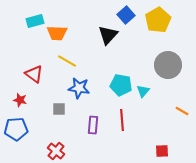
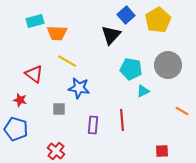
black triangle: moved 3 px right
cyan pentagon: moved 10 px right, 16 px up
cyan triangle: rotated 24 degrees clockwise
blue pentagon: rotated 20 degrees clockwise
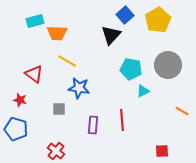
blue square: moved 1 px left
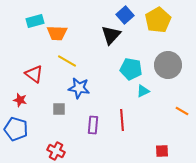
red cross: rotated 12 degrees counterclockwise
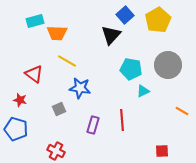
blue star: moved 1 px right
gray square: rotated 24 degrees counterclockwise
purple rectangle: rotated 12 degrees clockwise
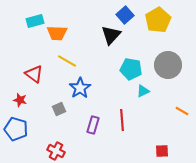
blue star: rotated 30 degrees clockwise
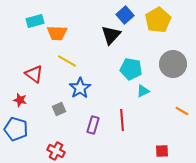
gray circle: moved 5 px right, 1 px up
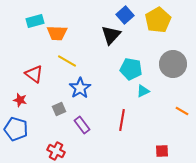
red line: rotated 15 degrees clockwise
purple rectangle: moved 11 px left; rotated 54 degrees counterclockwise
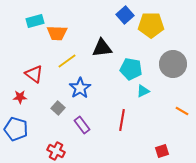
yellow pentagon: moved 7 px left, 5 px down; rotated 30 degrees clockwise
black triangle: moved 9 px left, 13 px down; rotated 40 degrees clockwise
yellow line: rotated 66 degrees counterclockwise
red star: moved 3 px up; rotated 16 degrees counterclockwise
gray square: moved 1 px left, 1 px up; rotated 24 degrees counterclockwise
red square: rotated 16 degrees counterclockwise
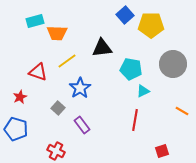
red triangle: moved 4 px right, 2 px up; rotated 18 degrees counterclockwise
red star: rotated 24 degrees counterclockwise
red line: moved 13 px right
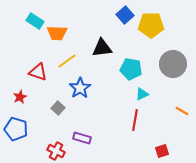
cyan rectangle: rotated 48 degrees clockwise
cyan triangle: moved 1 px left, 3 px down
purple rectangle: moved 13 px down; rotated 36 degrees counterclockwise
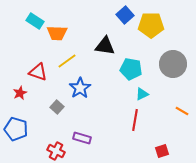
black triangle: moved 3 px right, 2 px up; rotated 15 degrees clockwise
red star: moved 4 px up
gray square: moved 1 px left, 1 px up
